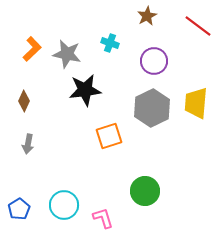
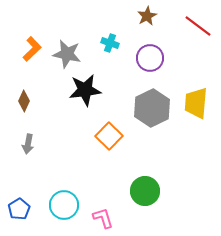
purple circle: moved 4 px left, 3 px up
orange square: rotated 28 degrees counterclockwise
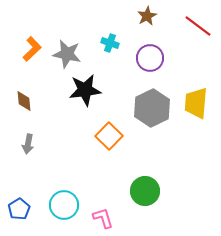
brown diamond: rotated 30 degrees counterclockwise
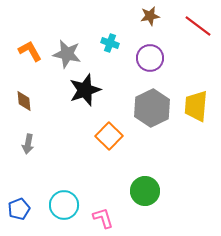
brown star: moved 3 px right; rotated 18 degrees clockwise
orange L-shape: moved 2 px left, 2 px down; rotated 75 degrees counterclockwise
black star: rotated 12 degrees counterclockwise
yellow trapezoid: moved 3 px down
blue pentagon: rotated 10 degrees clockwise
